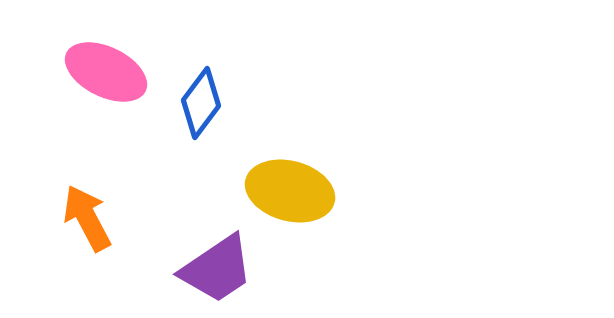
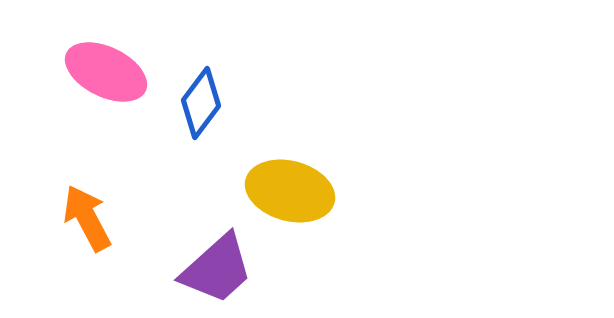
purple trapezoid: rotated 8 degrees counterclockwise
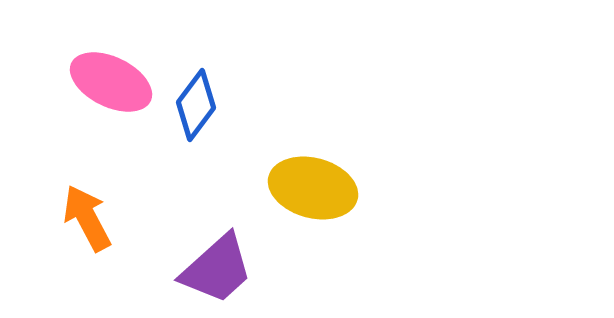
pink ellipse: moved 5 px right, 10 px down
blue diamond: moved 5 px left, 2 px down
yellow ellipse: moved 23 px right, 3 px up
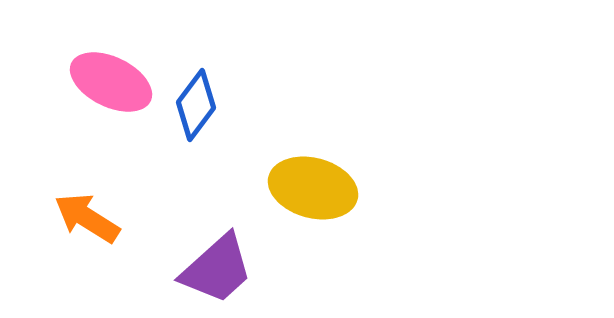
orange arrow: rotated 30 degrees counterclockwise
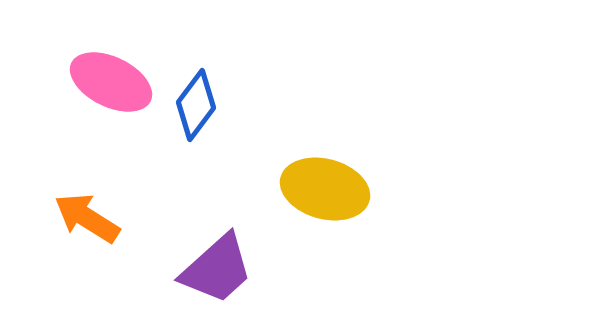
yellow ellipse: moved 12 px right, 1 px down
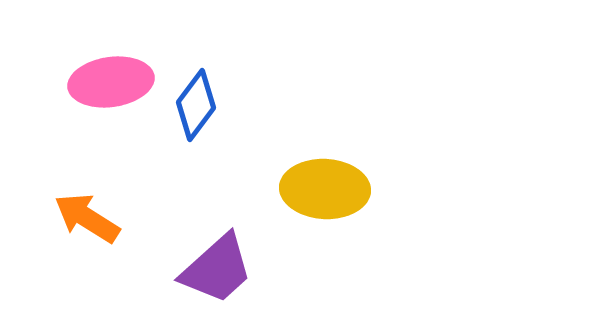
pink ellipse: rotated 34 degrees counterclockwise
yellow ellipse: rotated 12 degrees counterclockwise
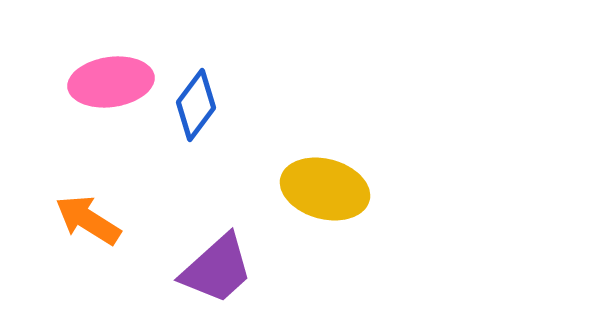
yellow ellipse: rotated 12 degrees clockwise
orange arrow: moved 1 px right, 2 px down
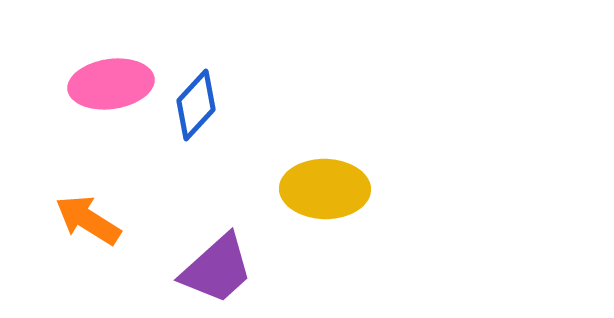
pink ellipse: moved 2 px down
blue diamond: rotated 6 degrees clockwise
yellow ellipse: rotated 14 degrees counterclockwise
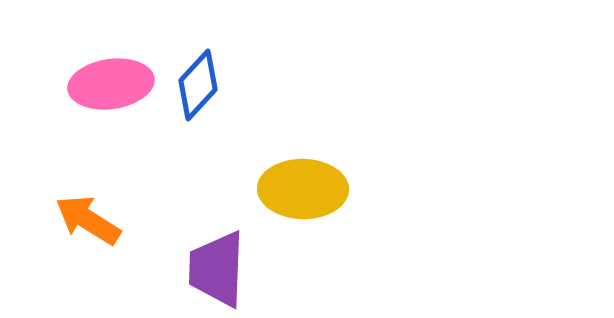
blue diamond: moved 2 px right, 20 px up
yellow ellipse: moved 22 px left
purple trapezoid: rotated 134 degrees clockwise
